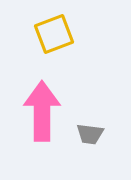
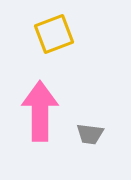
pink arrow: moved 2 px left
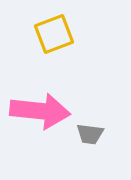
pink arrow: rotated 96 degrees clockwise
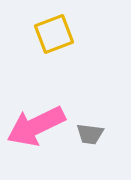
pink arrow: moved 4 px left, 15 px down; rotated 148 degrees clockwise
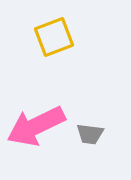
yellow square: moved 3 px down
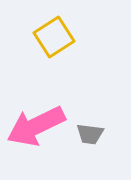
yellow square: rotated 12 degrees counterclockwise
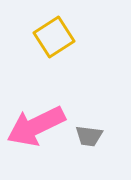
gray trapezoid: moved 1 px left, 2 px down
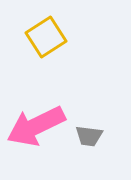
yellow square: moved 8 px left
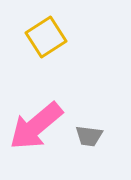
pink arrow: rotated 14 degrees counterclockwise
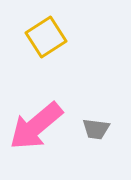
gray trapezoid: moved 7 px right, 7 px up
